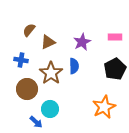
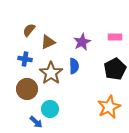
blue cross: moved 4 px right, 1 px up
orange star: moved 5 px right
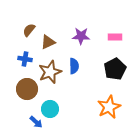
purple star: moved 1 px left, 6 px up; rotated 30 degrees clockwise
brown star: moved 1 px left, 1 px up; rotated 15 degrees clockwise
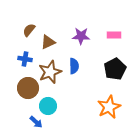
pink rectangle: moved 1 px left, 2 px up
brown circle: moved 1 px right, 1 px up
cyan circle: moved 2 px left, 3 px up
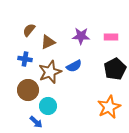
pink rectangle: moved 3 px left, 2 px down
blue semicircle: rotated 63 degrees clockwise
brown circle: moved 2 px down
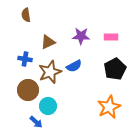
brown semicircle: moved 3 px left, 15 px up; rotated 48 degrees counterclockwise
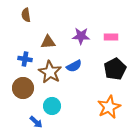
brown triangle: rotated 21 degrees clockwise
brown star: rotated 20 degrees counterclockwise
brown circle: moved 5 px left, 2 px up
cyan circle: moved 4 px right
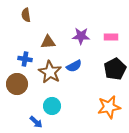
brown circle: moved 6 px left, 4 px up
orange star: rotated 15 degrees clockwise
